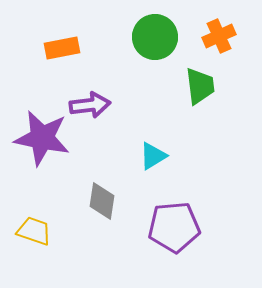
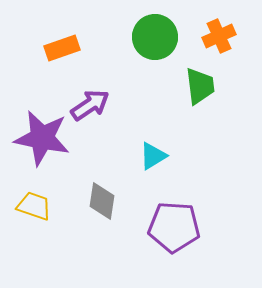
orange rectangle: rotated 8 degrees counterclockwise
purple arrow: rotated 27 degrees counterclockwise
purple pentagon: rotated 9 degrees clockwise
yellow trapezoid: moved 25 px up
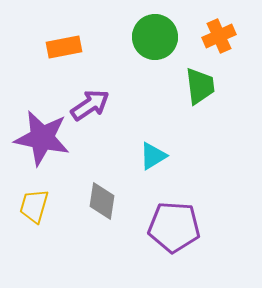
orange rectangle: moved 2 px right, 1 px up; rotated 8 degrees clockwise
yellow trapezoid: rotated 93 degrees counterclockwise
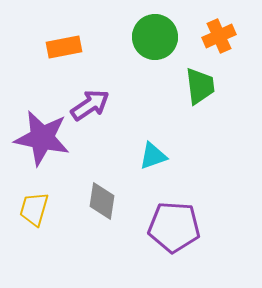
cyan triangle: rotated 12 degrees clockwise
yellow trapezoid: moved 3 px down
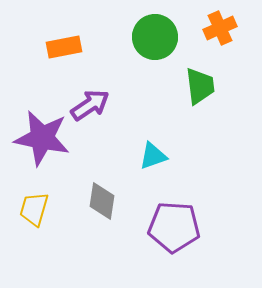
orange cross: moved 1 px right, 8 px up
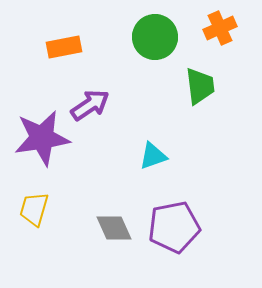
purple star: rotated 20 degrees counterclockwise
gray diamond: moved 12 px right, 27 px down; rotated 33 degrees counterclockwise
purple pentagon: rotated 15 degrees counterclockwise
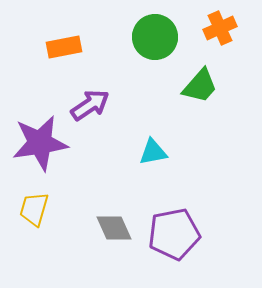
green trapezoid: rotated 48 degrees clockwise
purple star: moved 2 px left, 5 px down
cyan triangle: moved 4 px up; rotated 8 degrees clockwise
purple pentagon: moved 7 px down
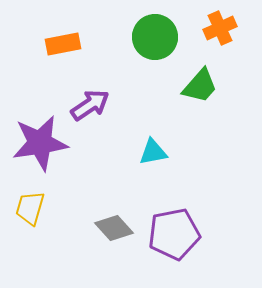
orange rectangle: moved 1 px left, 3 px up
yellow trapezoid: moved 4 px left, 1 px up
gray diamond: rotated 18 degrees counterclockwise
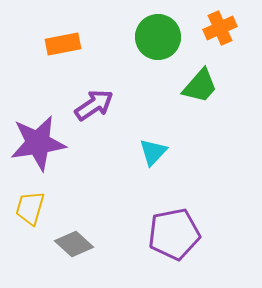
green circle: moved 3 px right
purple arrow: moved 4 px right
purple star: moved 2 px left
cyan triangle: rotated 36 degrees counterclockwise
gray diamond: moved 40 px left, 16 px down; rotated 6 degrees counterclockwise
